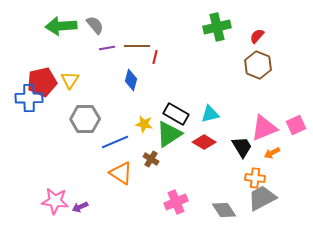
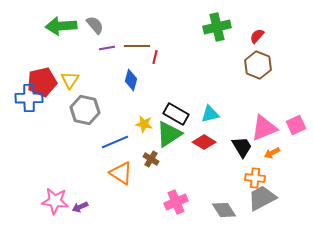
gray hexagon: moved 9 px up; rotated 12 degrees clockwise
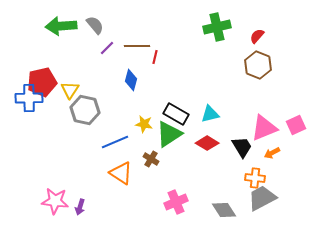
purple line: rotated 35 degrees counterclockwise
yellow triangle: moved 10 px down
red diamond: moved 3 px right, 1 px down
purple arrow: rotated 49 degrees counterclockwise
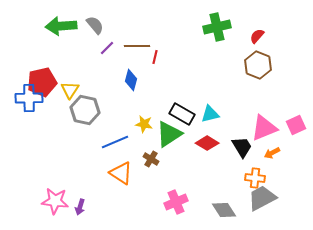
black rectangle: moved 6 px right
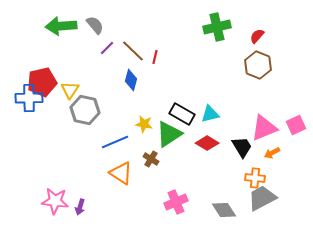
brown line: moved 4 px left, 5 px down; rotated 45 degrees clockwise
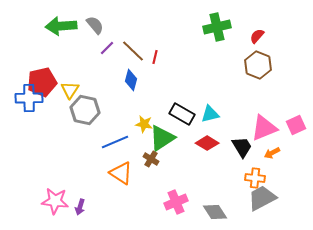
green triangle: moved 7 px left, 4 px down
gray diamond: moved 9 px left, 2 px down
